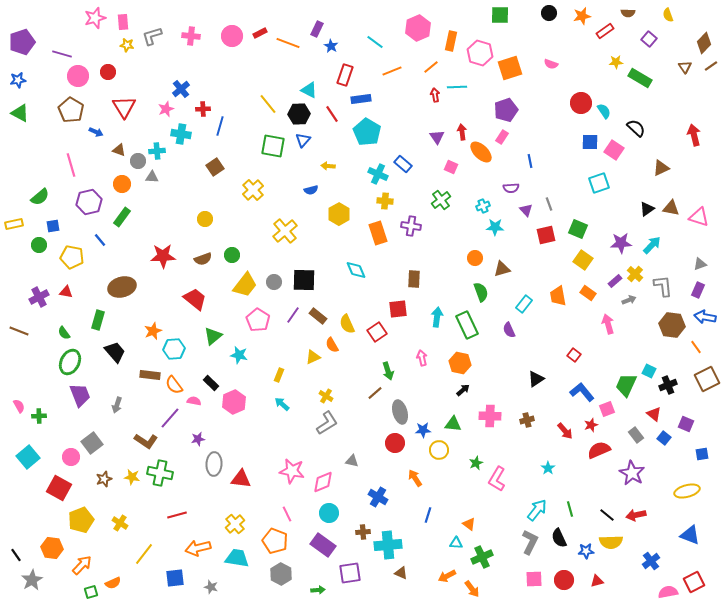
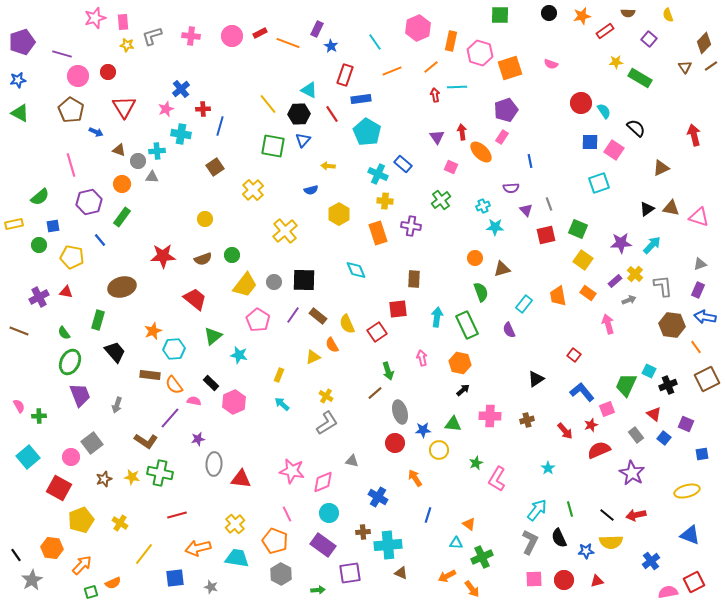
cyan line at (375, 42): rotated 18 degrees clockwise
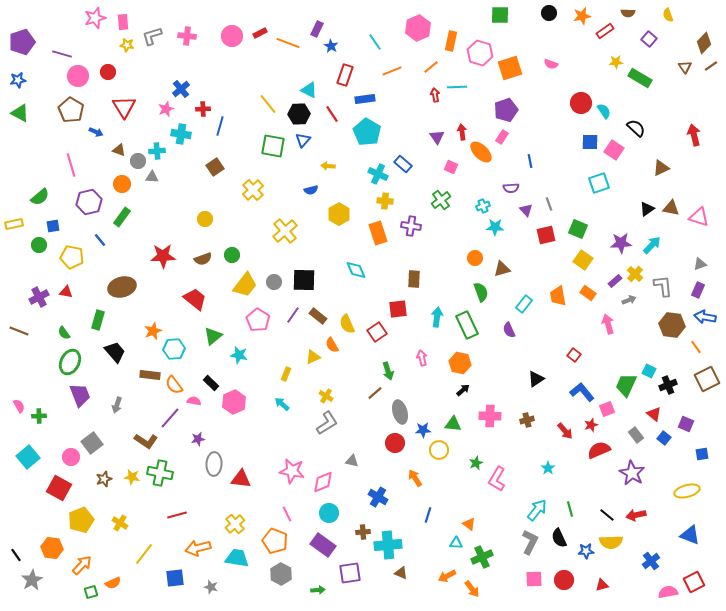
pink cross at (191, 36): moved 4 px left
blue rectangle at (361, 99): moved 4 px right
yellow rectangle at (279, 375): moved 7 px right, 1 px up
red triangle at (597, 581): moved 5 px right, 4 px down
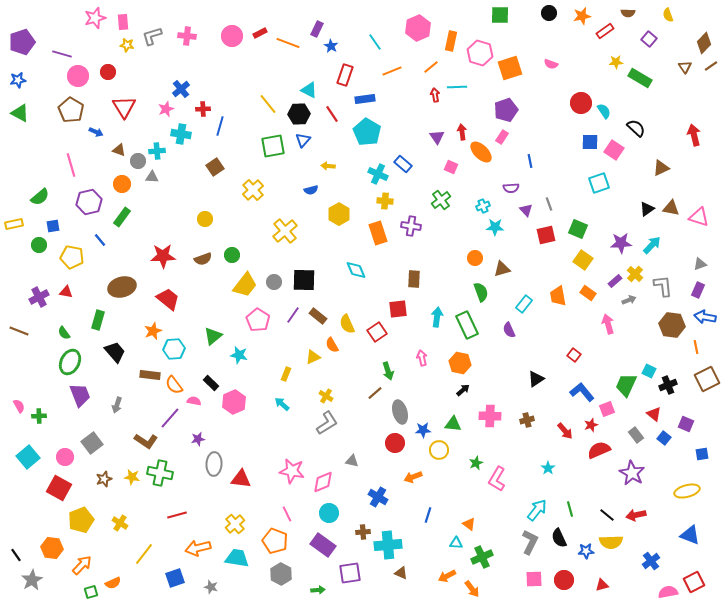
green square at (273, 146): rotated 20 degrees counterclockwise
red trapezoid at (195, 299): moved 27 px left
orange line at (696, 347): rotated 24 degrees clockwise
pink circle at (71, 457): moved 6 px left
orange arrow at (415, 478): moved 2 px left, 1 px up; rotated 78 degrees counterclockwise
blue square at (175, 578): rotated 12 degrees counterclockwise
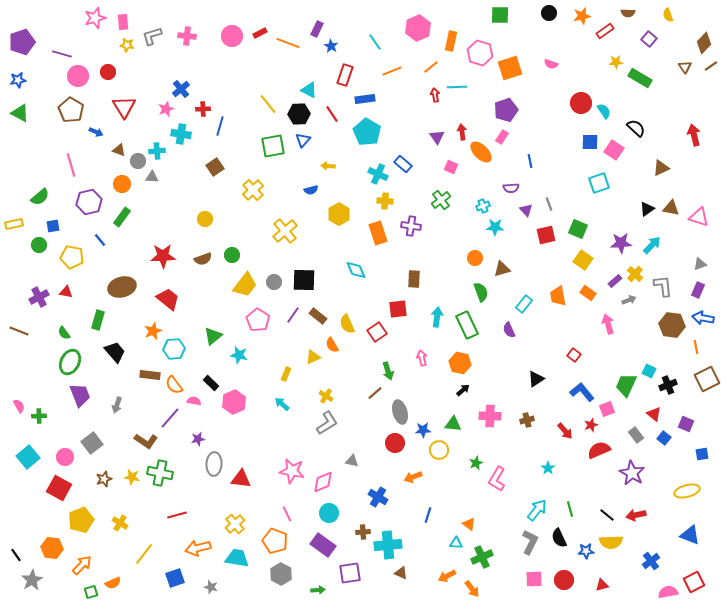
blue arrow at (705, 317): moved 2 px left, 1 px down
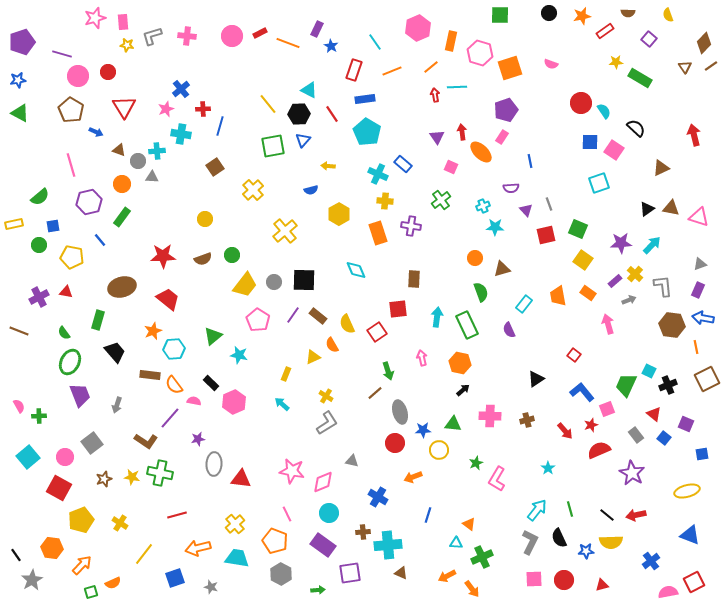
red rectangle at (345, 75): moved 9 px right, 5 px up
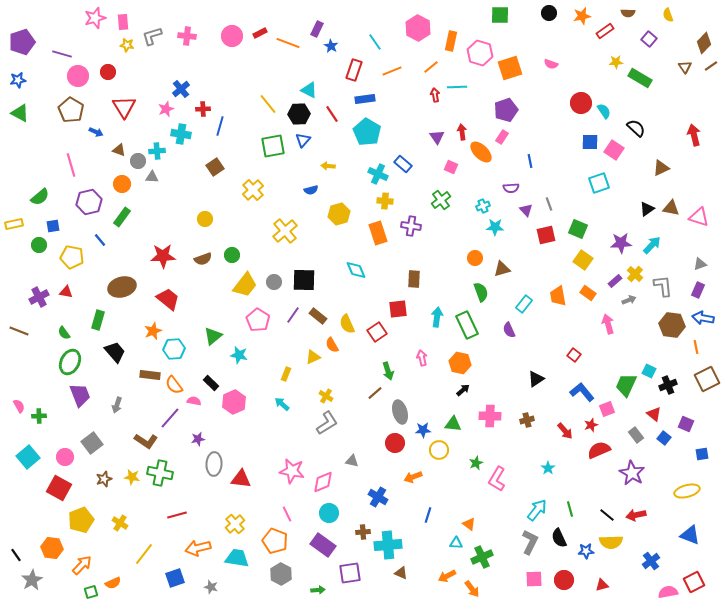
pink hexagon at (418, 28): rotated 10 degrees counterclockwise
yellow hexagon at (339, 214): rotated 15 degrees clockwise
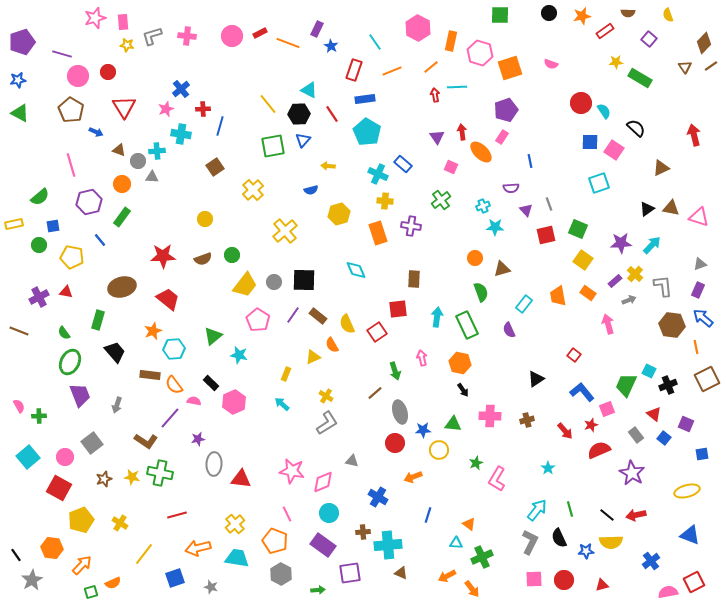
blue arrow at (703, 318): rotated 30 degrees clockwise
green arrow at (388, 371): moved 7 px right
black arrow at (463, 390): rotated 96 degrees clockwise
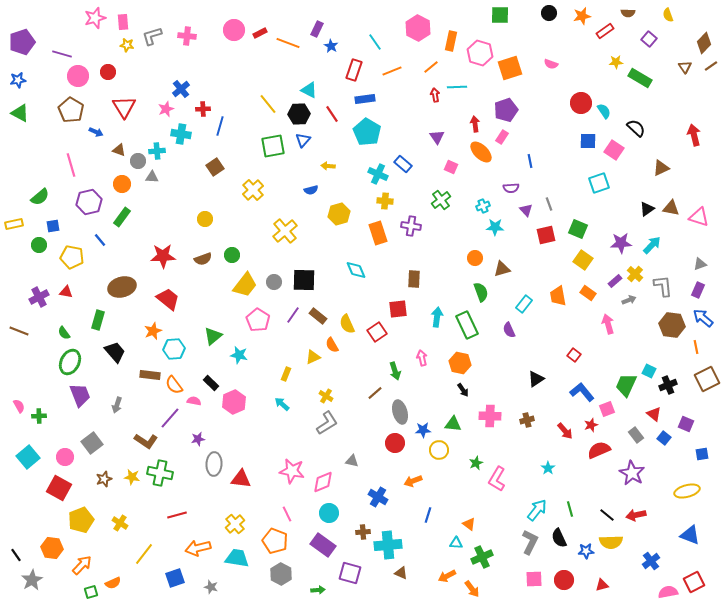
pink circle at (232, 36): moved 2 px right, 6 px up
red arrow at (462, 132): moved 13 px right, 8 px up
blue square at (590, 142): moved 2 px left, 1 px up
orange arrow at (413, 477): moved 4 px down
purple square at (350, 573): rotated 25 degrees clockwise
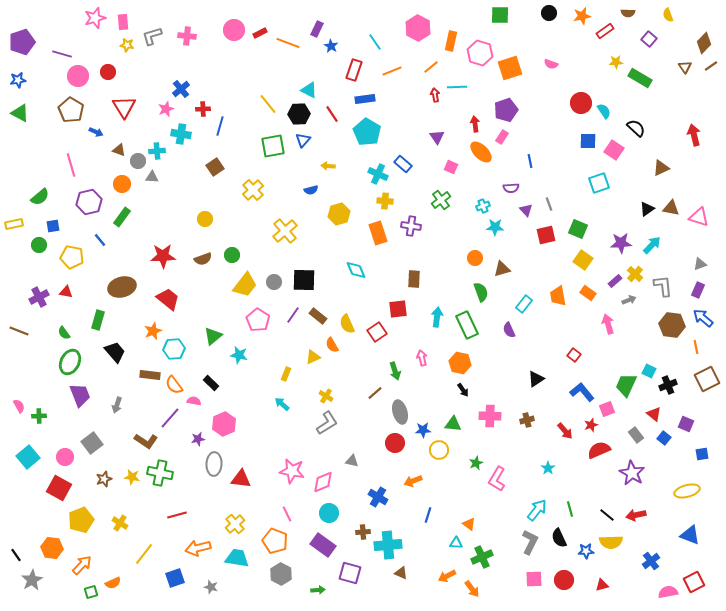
pink hexagon at (234, 402): moved 10 px left, 22 px down
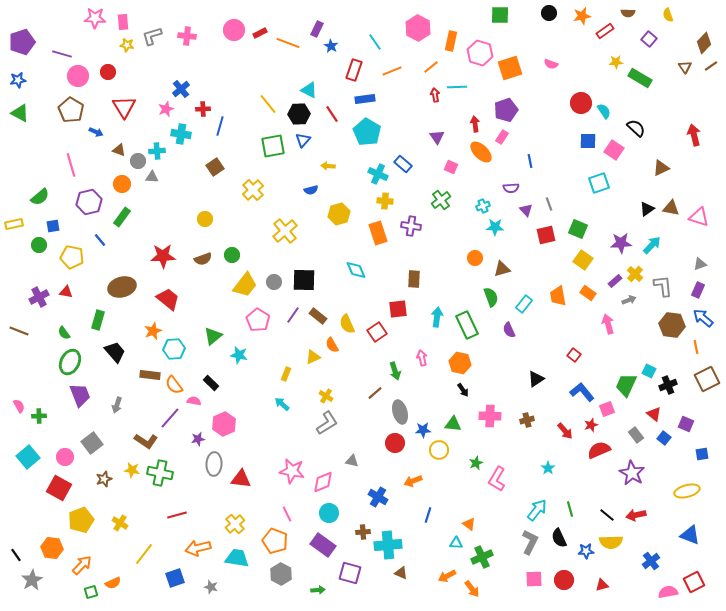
pink star at (95, 18): rotated 20 degrees clockwise
green semicircle at (481, 292): moved 10 px right, 5 px down
yellow star at (132, 477): moved 7 px up
